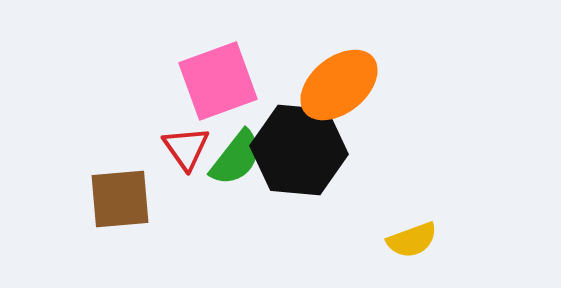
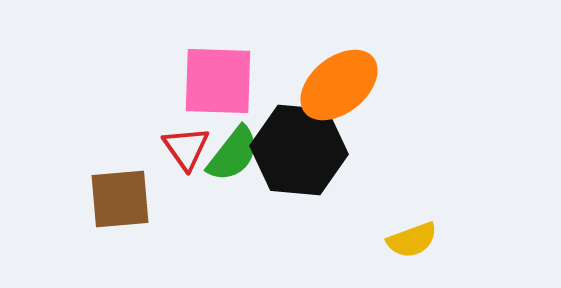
pink square: rotated 22 degrees clockwise
green semicircle: moved 3 px left, 4 px up
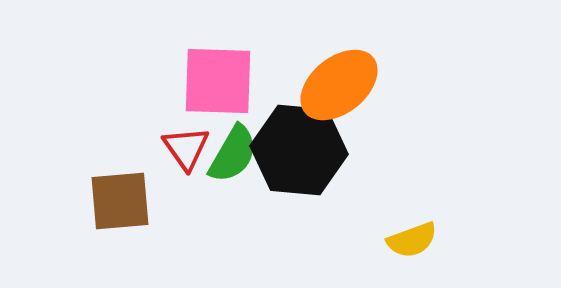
green semicircle: rotated 8 degrees counterclockwise
brown square: moved 2 px down
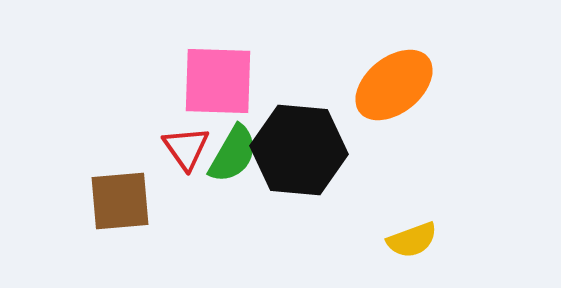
orange ellipse: moved 55 px right
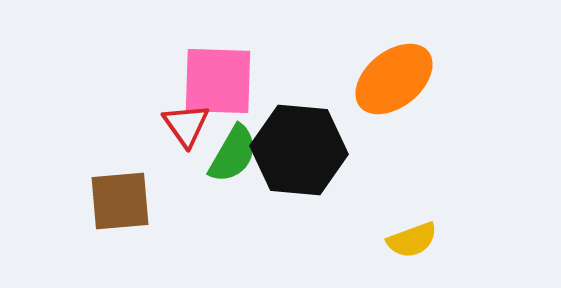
orange ellipse: moved 6 px up
red triangle: moved 23 px up
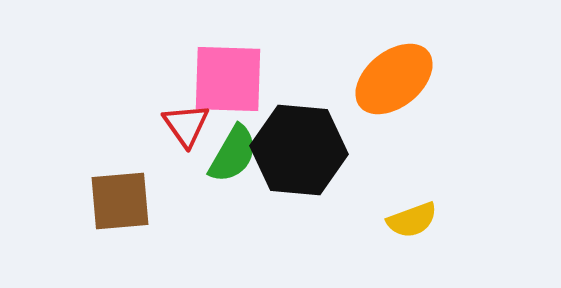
pink square: moved 10 px right, 2 px up
yellow semicircle: moved 20 px up
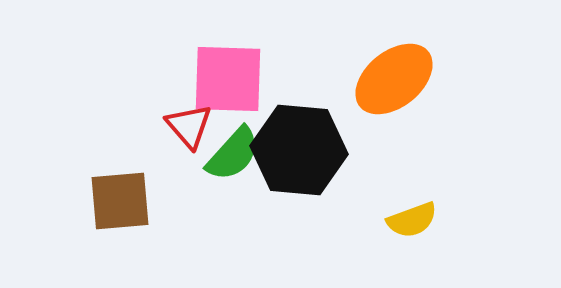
red triangle: moved 3 px right, 1 px down; rotated 6 degrees counterclockwise
green semicircle: rotated 12 degrees clockwise
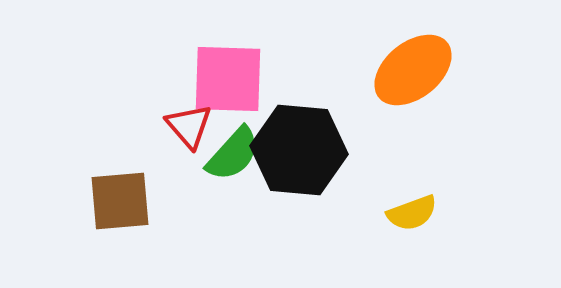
orange ellipse: moved 19 px right, 9 px up
yellow semicircle: moved 7 px up
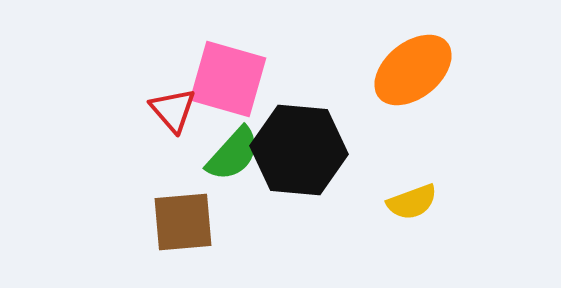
pink square: rotated 14 degrees clockwise
red triangle: moved 16 px left, 16 px up
brown square: moved 63 px right, 21 px down
yellow semicircle: moved 11 px up
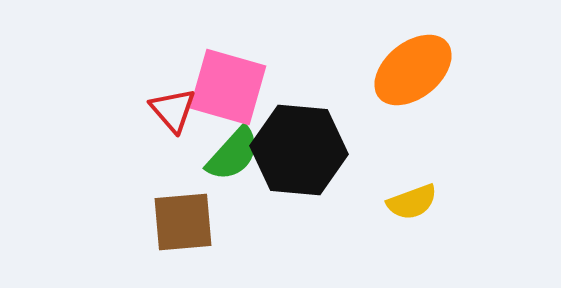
pink square: moved 8 px down
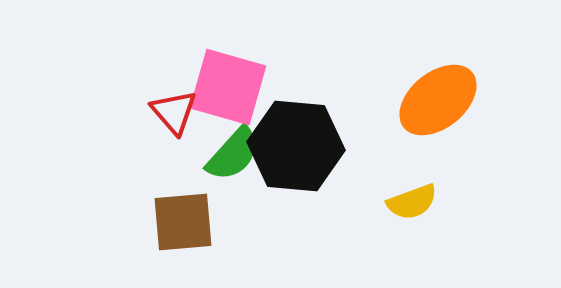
orange ellipse: moved 25 px right, 30 px down
red triangle: moved 1 px right, 2 px down
black hexagon: moved 3 px left, 4 px up
